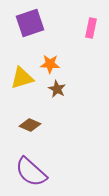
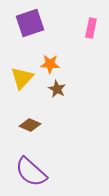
yellow triangle: rotated 30 degrees counterclockwise
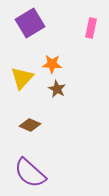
purple square: rotated 12 degrees counterclockwise
orange star: moved 2 px right
purple semicircle: moved 1 px left, 1 px down
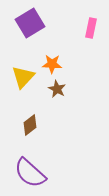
yellow triangle: moved 1 px right, 1 px up
brown diamond: rotated 60 degrees counterclockwise
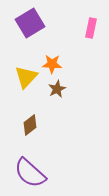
yellow triangle: moved 3 px right
brown star: rotated 18 degrees clockwise
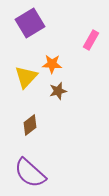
pink rectangle: moved 12 px down; rotated 18 degrees clockwise
brown star: moved 1 px right, 2 px down; rotated 12 degrees clockwise
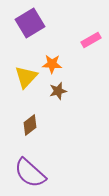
pink rectangle: rotated 30 degrees clockwise
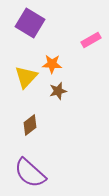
purple square: rotated 28 degrees counterclockwise
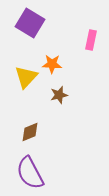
pink rectangle: rotated 48 degrees counterclockwise
brown star: moved 1 px right, 4 px down
brown diamond: moved 7 px down; rotated 15 degrees clockwise
purple semicircle: rotated 20 degrees clockwise
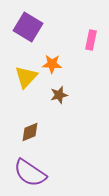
purple square: moved 2 px left, 4 px down
purple semicircle: rotated 28 degrees counterclockwise
